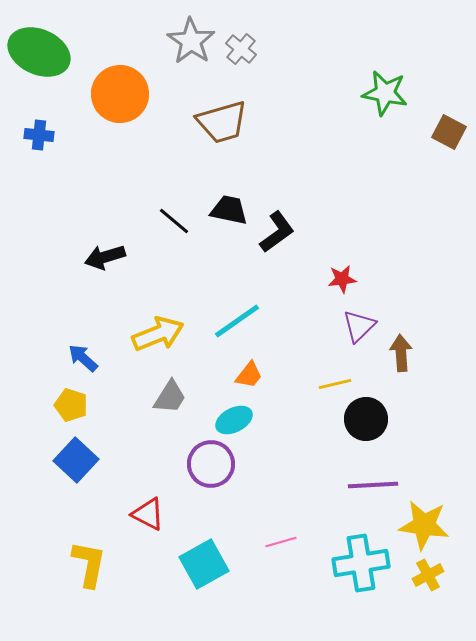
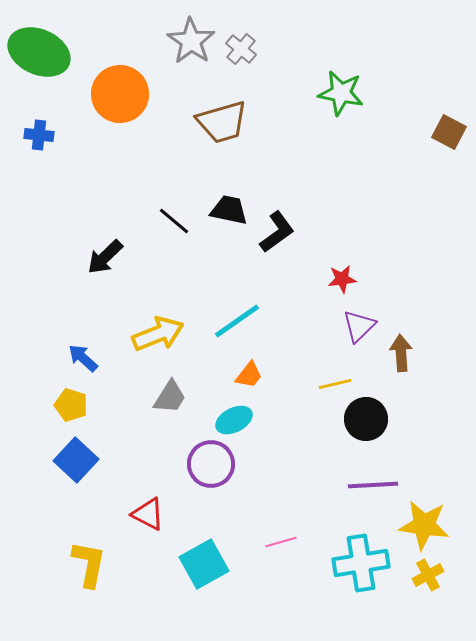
green star: moved 44 px left
black arrow: rotated 27 degrees counterclockwise
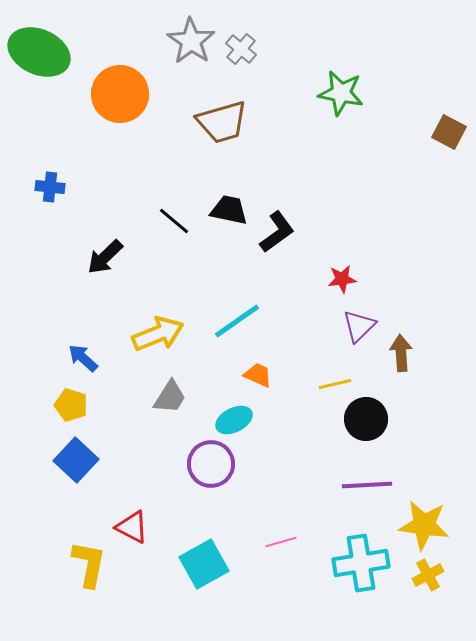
blue cross: moved 11 px right, 52 px down
orange trapezoid: moved 9 px right; rotated 104 degrees counterclockwise
purple line: moved 6 px left
red triangle: moved 16 px left, 13 px down
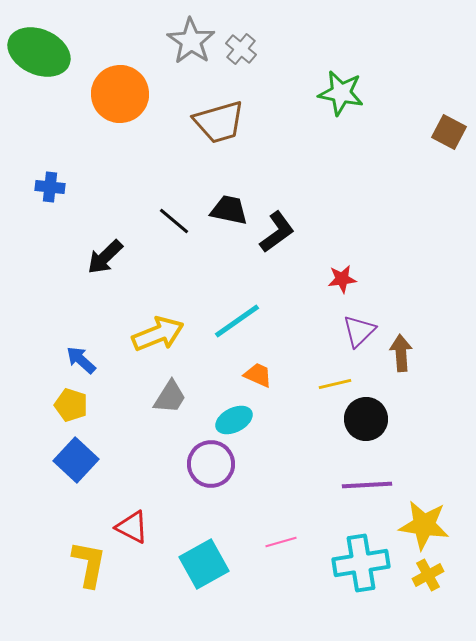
brown trapezoid: moved 3 px left
purple triangle: moved 5 px down
blue arrow: moved 2 px left, 2 px down
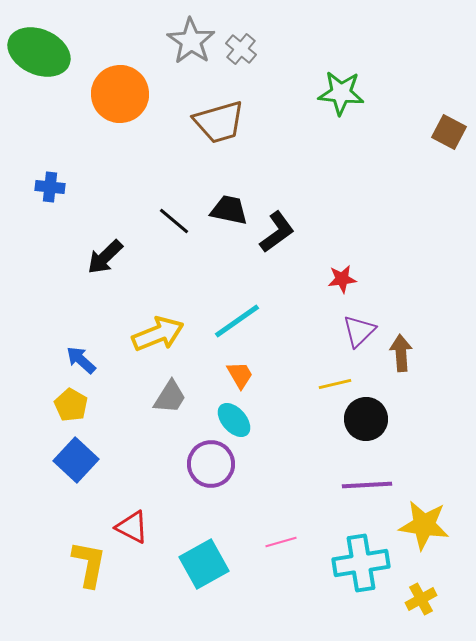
green star: rotated 6 degrees counterclockwise
orange trapezoid: moved 18 px left; rotated 36 degrees clockwise
yellow pentagon: rotated 12 degrees clockwise
cyan ellipse: rotated 75 degrees clockwise
yellow cross: moved 7 px left, 24 px down
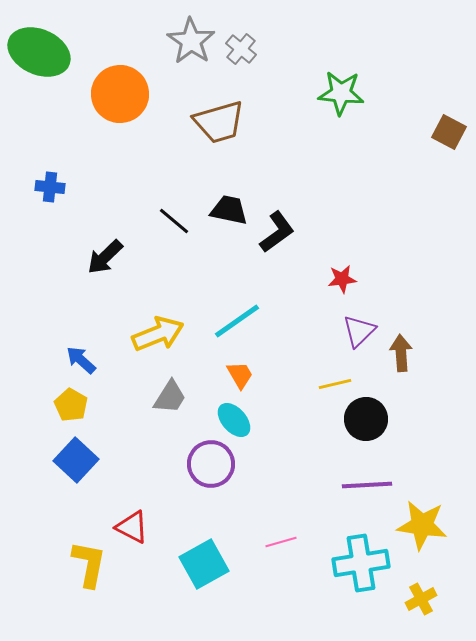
yellow star: moved 2 px left
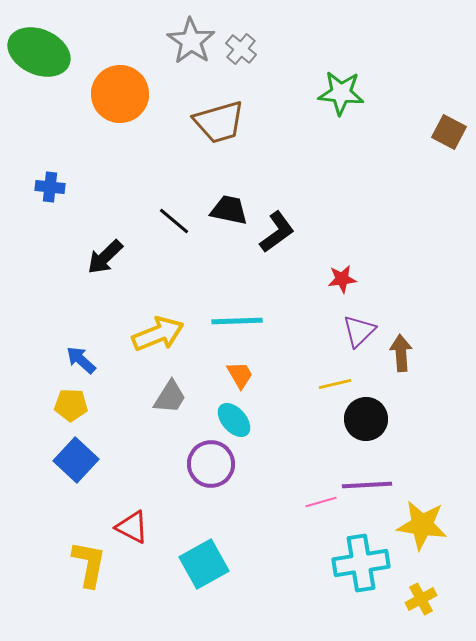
cyan line: rotated 33 degrees clockwise
yellow pentagon: rotated 28 degrees counterclockwise
pink line: moved 40 px right, 40 px up
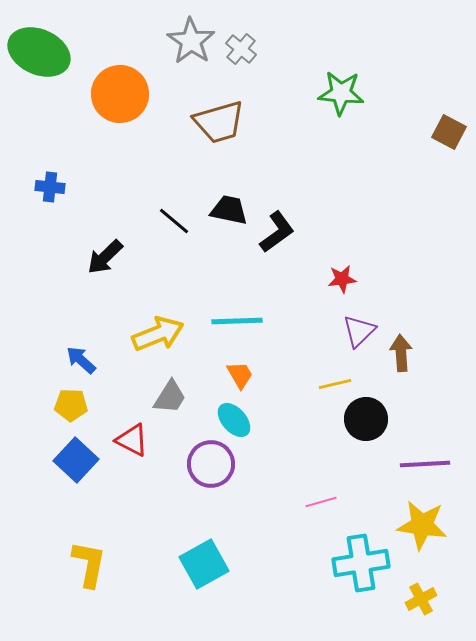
purple line: moved 58 px right, 21 px up
red triangle: moved 87 px up
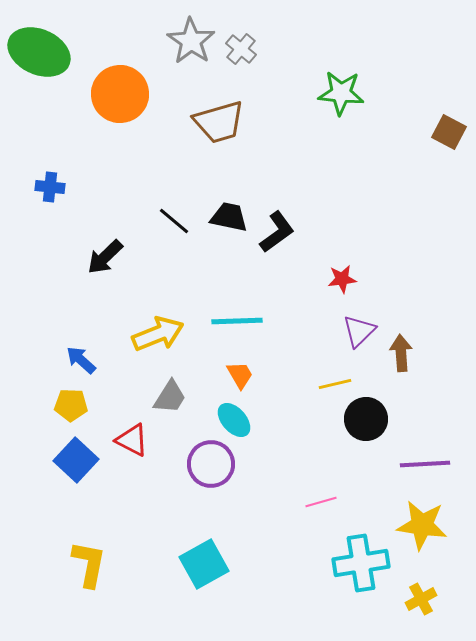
black trapezoid: moved 7 px down
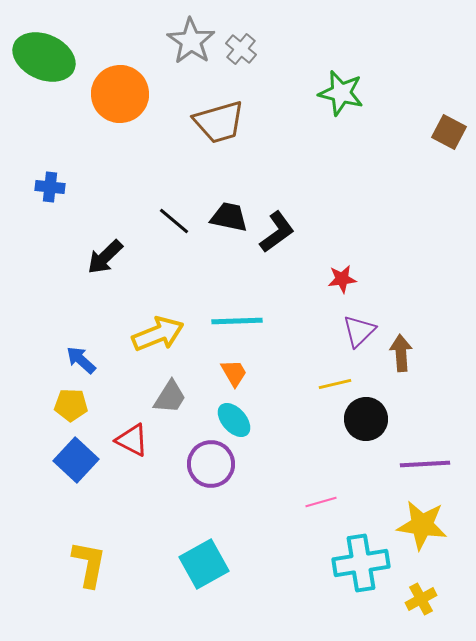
green ellipse: moved 5 px right, 5 px down
green star: rotated 9 degrees clockwise
orange trapezoid: moved 6 px left, 2 px up
